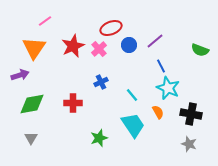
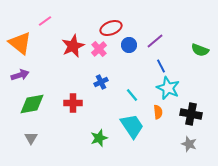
orange triangle: moved 14 px left, 5 px up; rotated 25 degrees counterclockwise
orange semicircle: rotated 24 degrees clockwise
cyan trapezoid: moved 1 px left, 1 px down
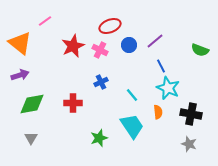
red ellipse: moved 1 px left, 2 px up
pink cross: moved 1 px right, 1 px down; rotated 21 degrees counterclockwise
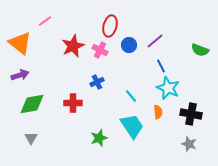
red ellipse: rotated 55 degrees counterclockwise
blue cross: moved 4 px left
cyan line: moved 1 px left, 1 px down
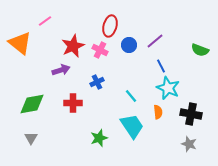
purple arrow: moved 41 px right, 5 px up
